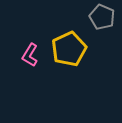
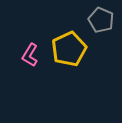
gray pentagon: moved 1 px left, 3 px down
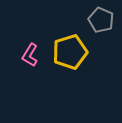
yellow pentagon: moved 1 px right, 3 px down; rotated 8 degrees clockwise
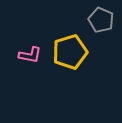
pink L-shape: rotated 110 degrees counterclockwise
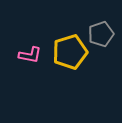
gray pentagon: moved 14 px down; rotated 30 degrees clockwise
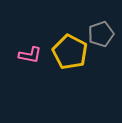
yellow pentagon: rotated 28 degrees counterclockwise
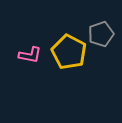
yellow pentagon: moved 1 px left
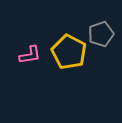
pink L-shape: rotated 20 degrees counterclockwise
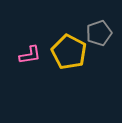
gray pentagon: moved 2 px left, 1 px up
